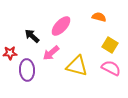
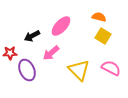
black arrow: rotated 70 degrees counterclockwise
yellow square: moved 7 px left, 9 px up
yellow triangle: moved 2 px right, 4 px down; rotated 30 degrees clockwise
purple ellipse: rotated 20 degrees counterclockwise
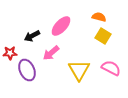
yellow triangle: rotated 15 degrees clockwise
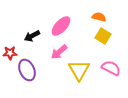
pink arrow: moved 8 px right, 1 px up
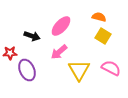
black arrow: rotated 133 degrees counterclockwise
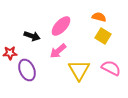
pink arrow: moved 1 px left, 1 px up
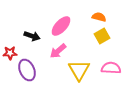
yellow square: moved 1 px left; rotated 28 degrees clockwise
pink semicircle: rotated 24 degrees counterclockwise
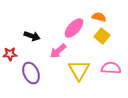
pink ellipse: moved 13 px right, 2 px down
yellow square: rotated 21 degrees counterclockwise
red star: moved 1 px down
purple ellipse: moved 4 px right, 3 px down
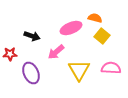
orange semicircle: moved 4 px left, 1 px down
pink ellipse: moved 3 px left; rotated 25 degrees clockwise
pink arrow: moved 2 px left, 1 px down
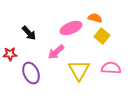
black arrow: moved 3 px left, 3 px up; rotated 28 degrees clockwise
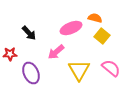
pink semicircle: rotated 36 degrees clockwise
